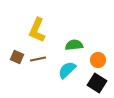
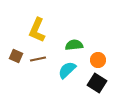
brown square: moved 1 px left, 1 px up
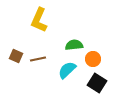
yellow L-shape: moved 2 px right, 10 px up
orange circle: moved 5 px left, 1 px up
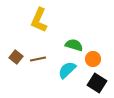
green semicircle: rotated 24 degrees clockwise
brown square: moved 1 px down; rotated 16 degrees clockwise
